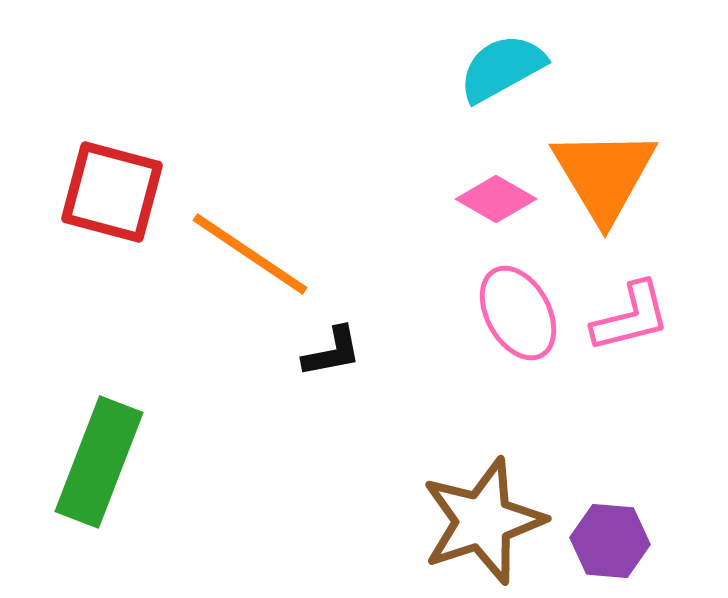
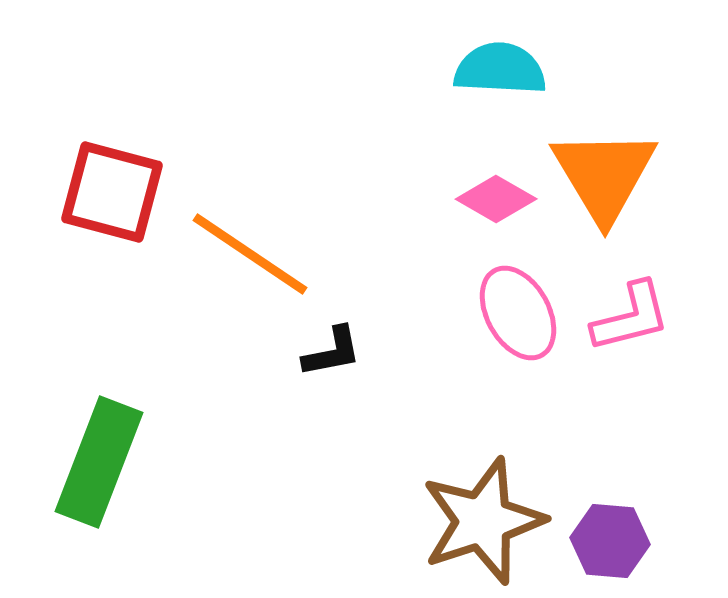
cyan semicircle: moved 2 px left, 1 px down; rotated 32 degrees clockwise
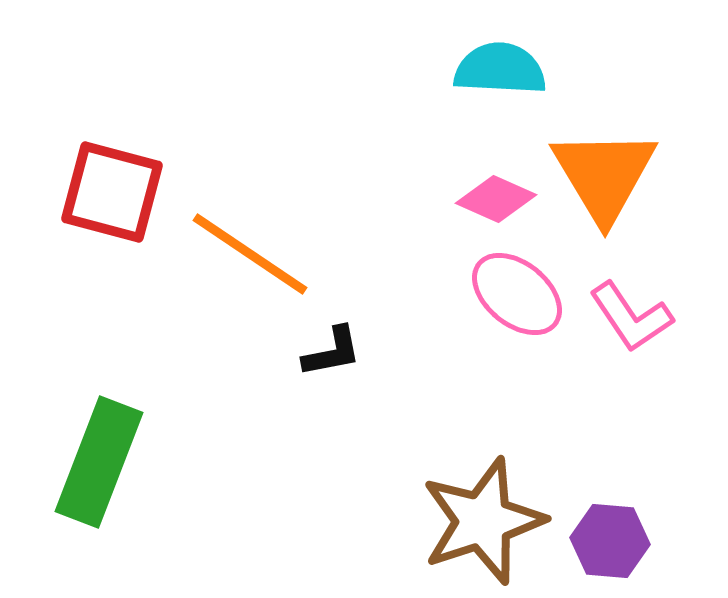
pink diamond: rotated 6 degrees counterclockwise
pink ellipse: moved 1 px left, 19 px up; rotated 22 degrees counterclockwise
pink L-shape: rotated 70 degrees clockwise
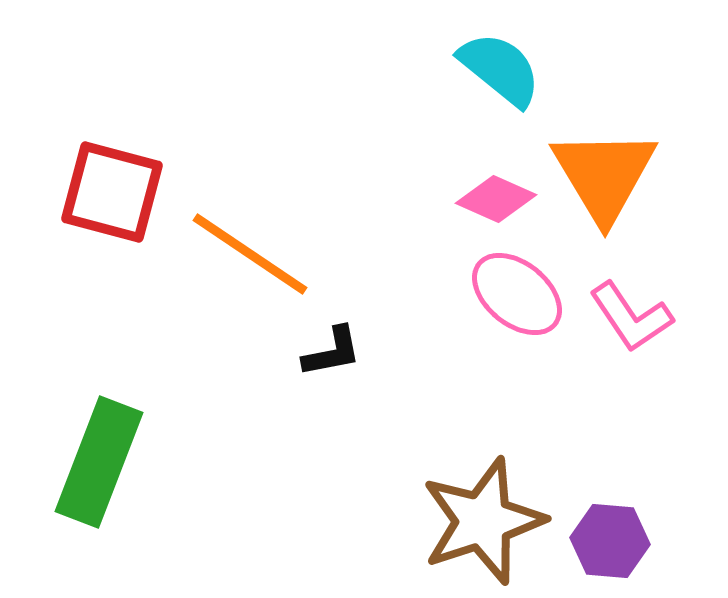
cyan semicircle: rotated 36 degrees clockwise
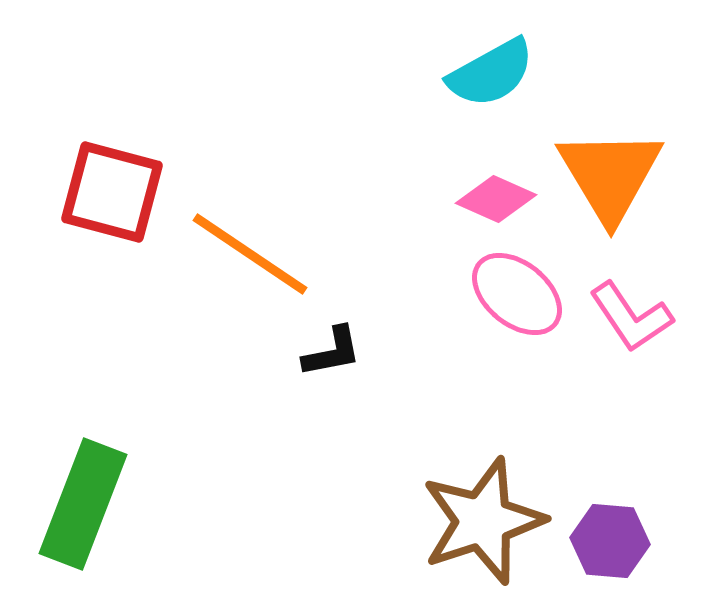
cyan semicircle: moved 9 px left, 4 px down; rotated 112 degrees clockwise
orange triangle: moved 6 px right
green rectangle: moved 16 px left, 42 px down
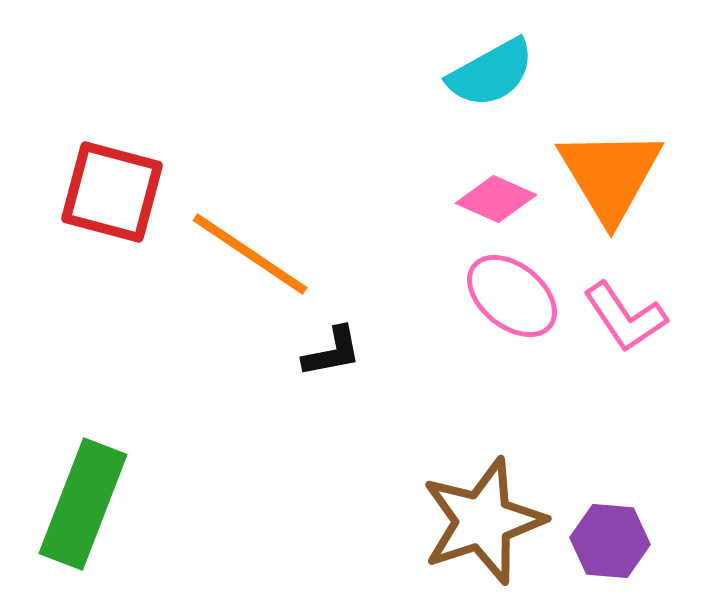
pink ellipse: moved 5 px left, 2 px down
pink L-shape: moved 6 px left
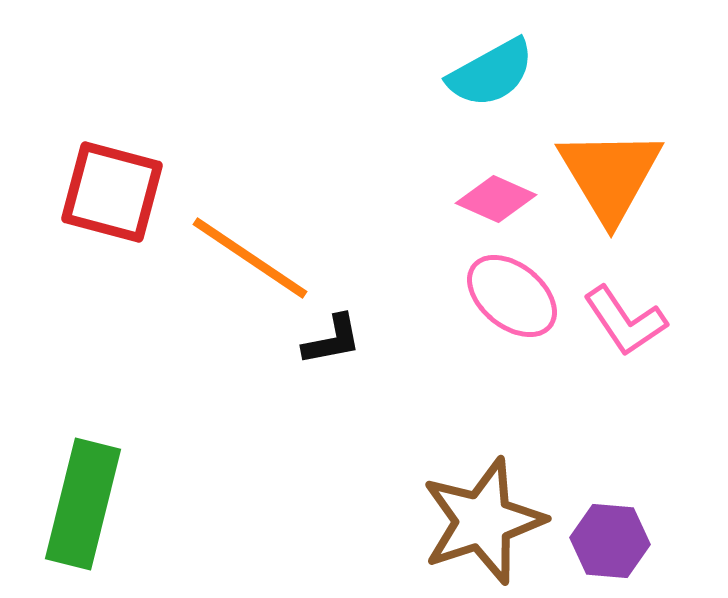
orange line: moved 4 px down
pink L-shape: moved 4 px down
black L-shape: moved 12 px up
green rectangle: rotated 7 degrees counterclockwise
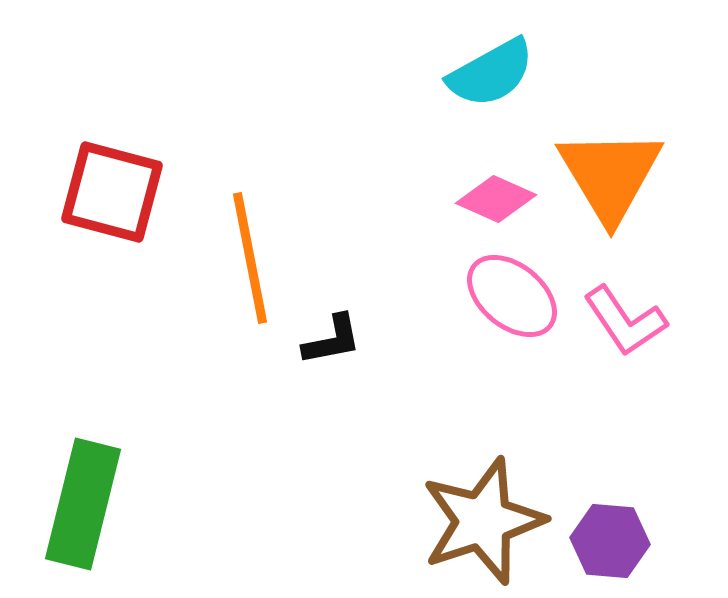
orange line: rotated 45 degrees clockwise
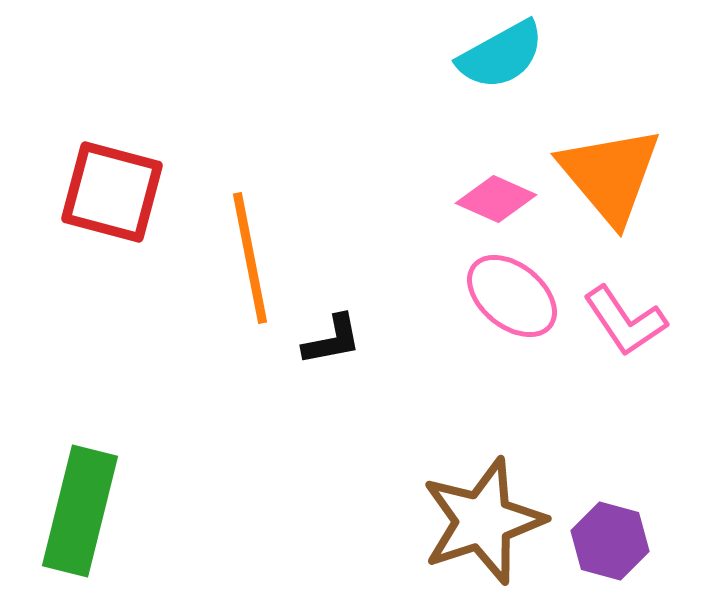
cyan semicircle: moved 10 px right, 18 px up
orange triangle: rotated 9 degrees counterclockwise
green rectangle: moved 3 px left, 7 px down
purple hexagon: rotated 10 degrees clockwise
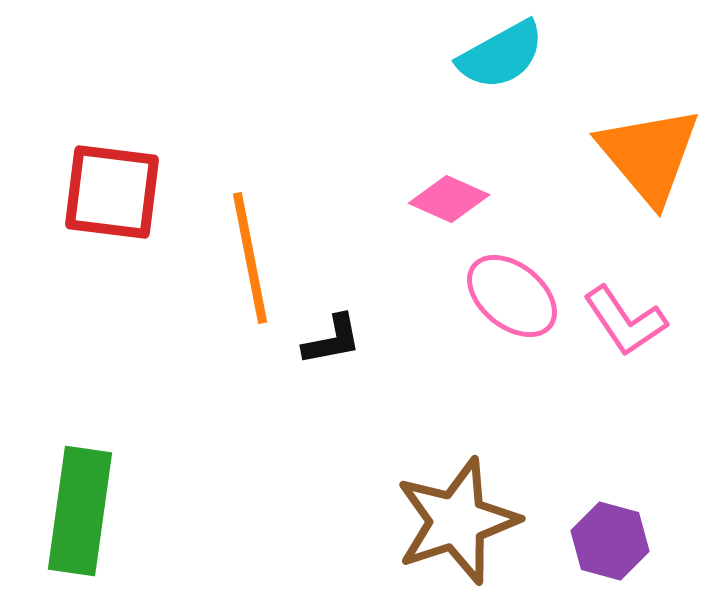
orange triangle: moved 39 px right, 20 px up
red square: rotated 8 degrees counterclockwise
pink diamond: moved 47 px left
green rectangle: rotated 6 degrees counterclockwise
brown star: moved 26 px left
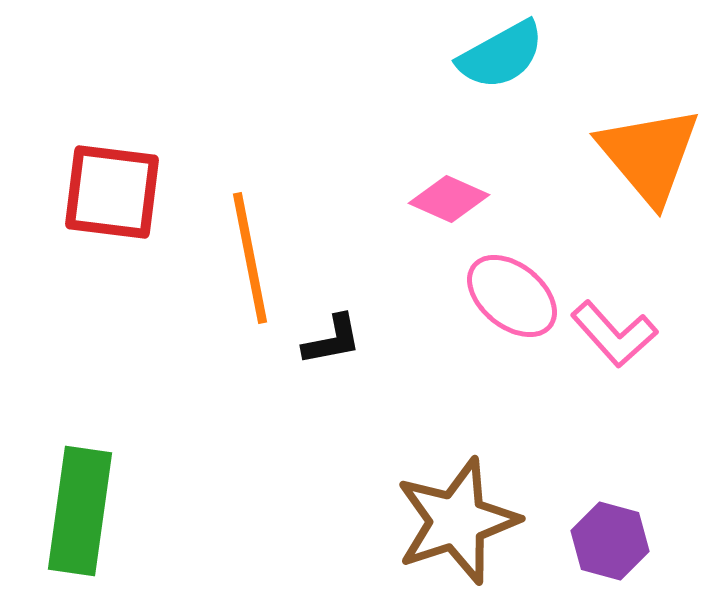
pink L-shape: moved 11 px left, 13 px down; rotated 8 degrees counterclockwise
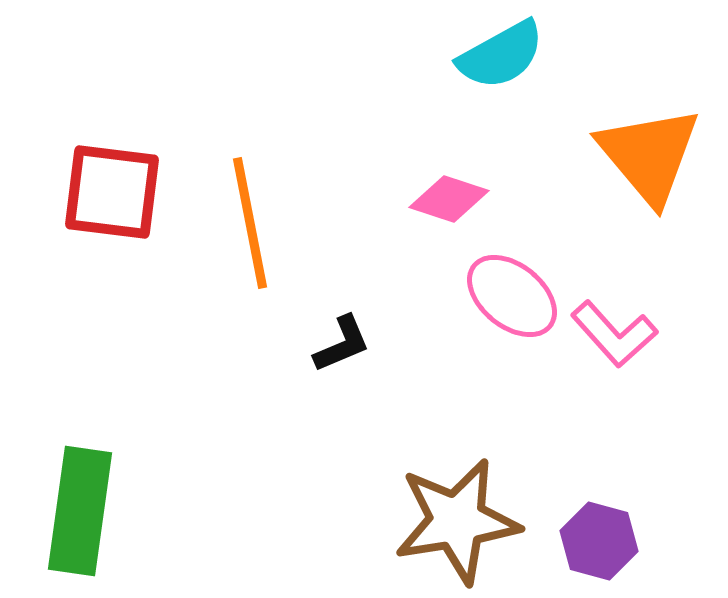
pink diamond: rotated 6 degrees counterclockwise
orange line: moved 35 px up
black L-shape: moved 10 px right, 4 px down; rotated 12 degrees counterclockwise
brown star: rotated 9 degrees clockwise
purple hexagon: moved 11 px left
